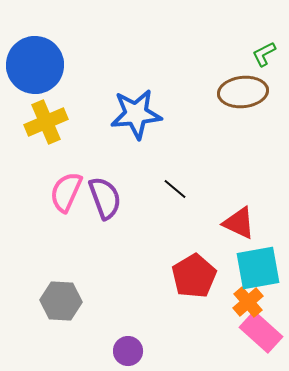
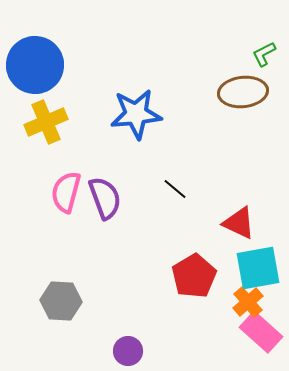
pink semicircle: rotated 9 degrees counterclockwise
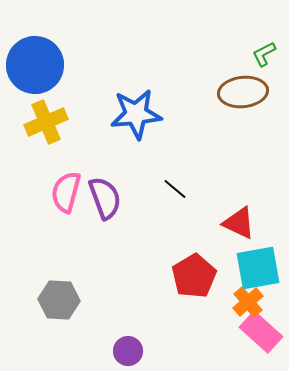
gray hexagon: moved 2 px left, 1 px up
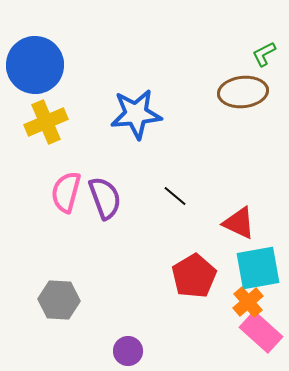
black line: moved 7 px down
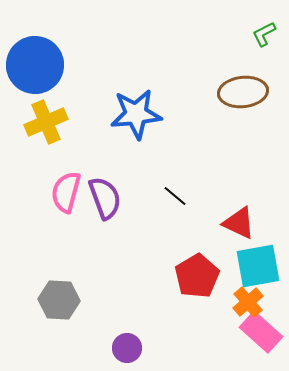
green L-shape: moved 20 px up
cyan square: moved 2 px up
red pentagon: moved 3 px right
purple circle: moved 1 px left, 3 px up
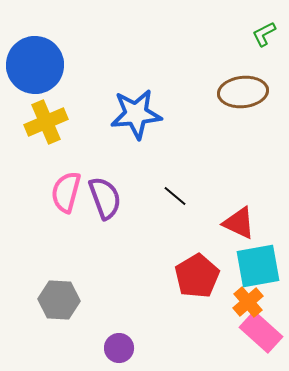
purple circle: moved 8 px left
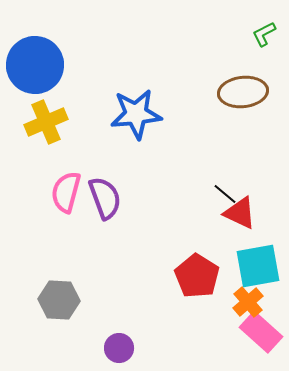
black line: moved 50 px right, 2 px up
red triangle: moved 1 px right, 10 px up
red pentagon: rotated 9 degrees counterclockwise
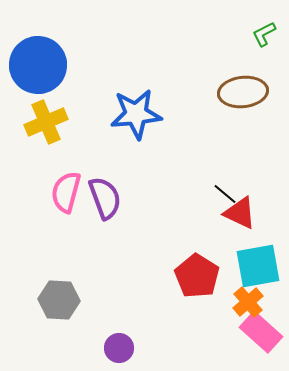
blue circle: moved 3 px right
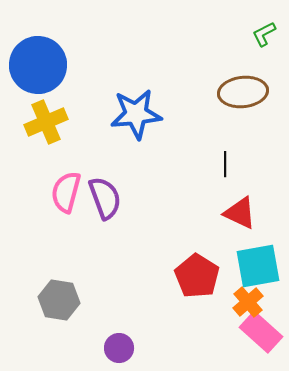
black line: moved 30 px up; rotated 50 degrees clockwise
gray hexagon: rotated 6 degrees clockwise
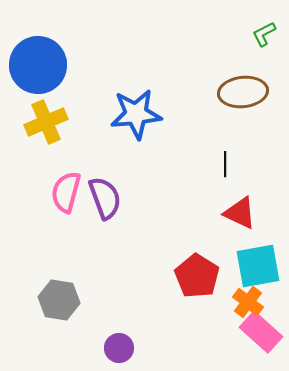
orange cross: rotated 12 degrees counterclockwise
